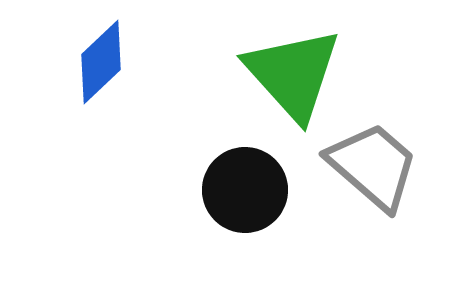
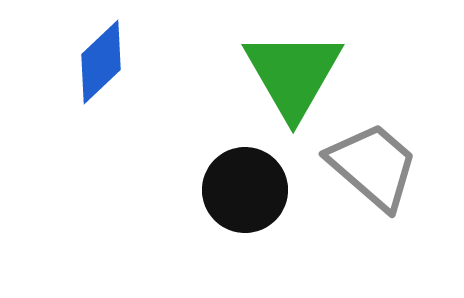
green triangle: rotated 12 degrees clockwise
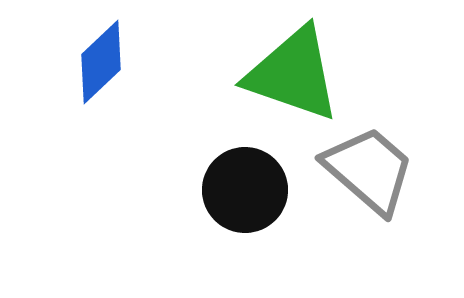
green triangle: rotated 41 degrees counterclockwise
gray trapezoid: moved 4 px left, 4 px down
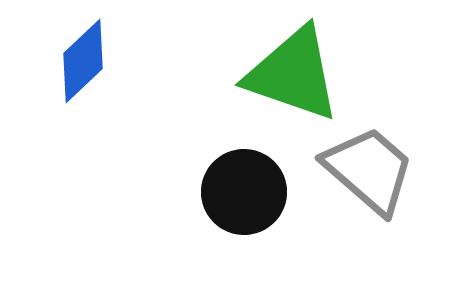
blue diamond: moved 18 px left, 1 px up
black circle: moved 1 px left, 2 px down
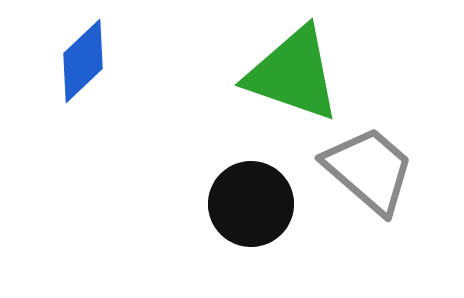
black circle: moved 7 px right, 12 px down
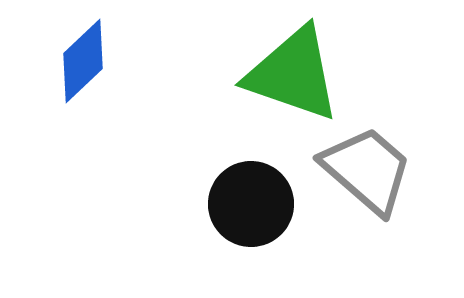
gray trapezoid: moved 2 px left
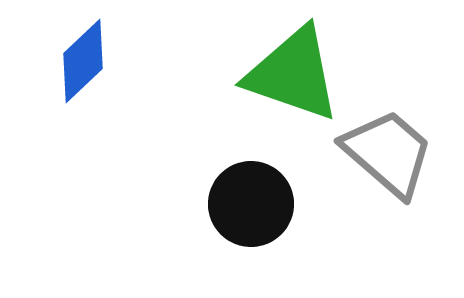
gray trapezoid: moved 21 px right, 17 px up
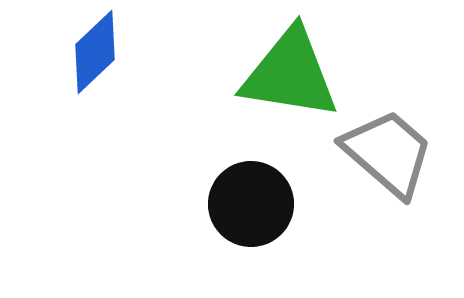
blue diamond: moved 12 px right, 9 px up
green triangle: moved 3 px left; rotated 10 degrees counterclockwise
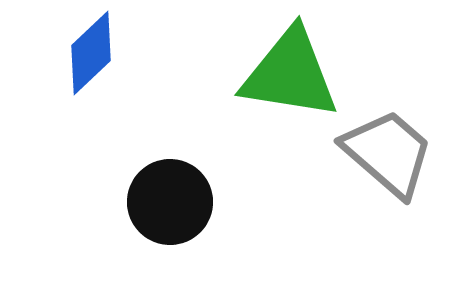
blue diamond: moved 4 px left, 1 px down
black circle: moved 81 px left, 2 px up
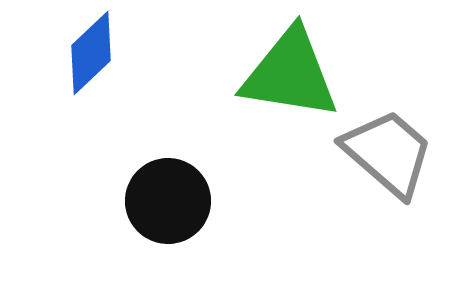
black circle: moved 2 px left, 1 px up
